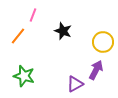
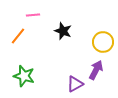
pink line: rotated 64 degrees clockwise
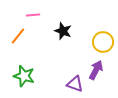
purple triangle: rotated 48 degrees clockwise
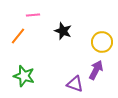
yellow circle: moved 1 px left
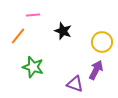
green star: moved 9 px right, 9 px up
